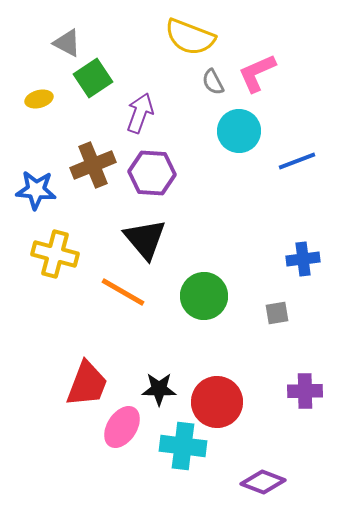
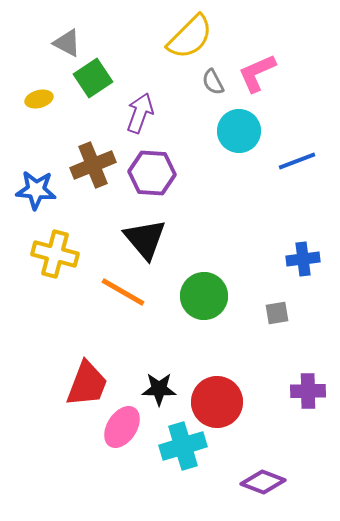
yellow semicircle: rotated 66 degrees counterclockwise
purple cross: moved 3 px right
cyan cross: rotated 24 degrees counterclockwise
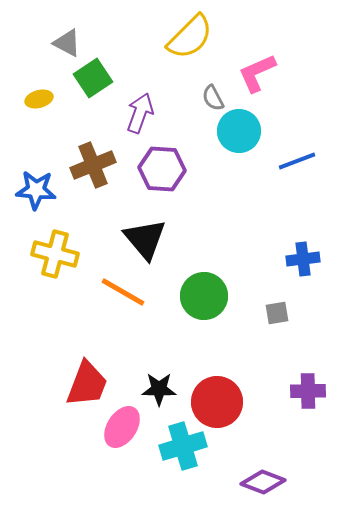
gray semicircle: moved 16 px down
purple hexagon: moved 10 px right, 4 px up
